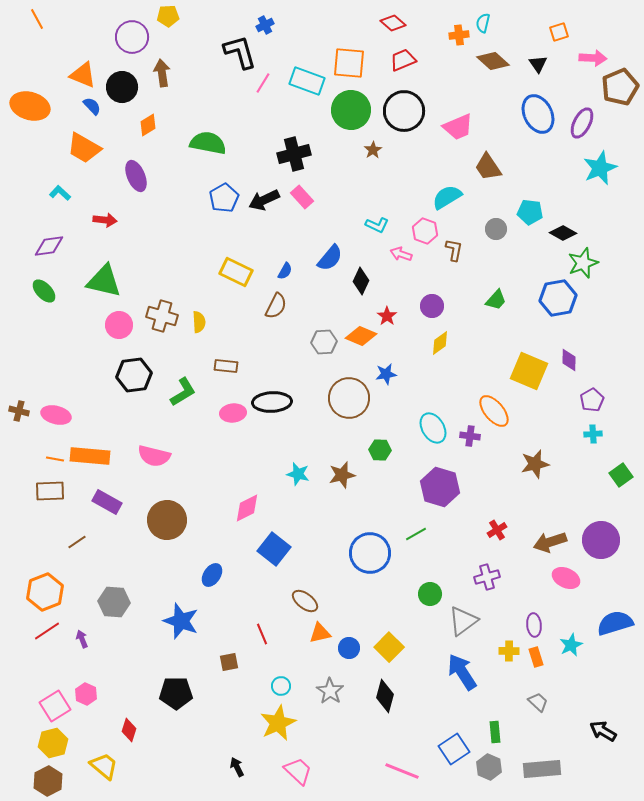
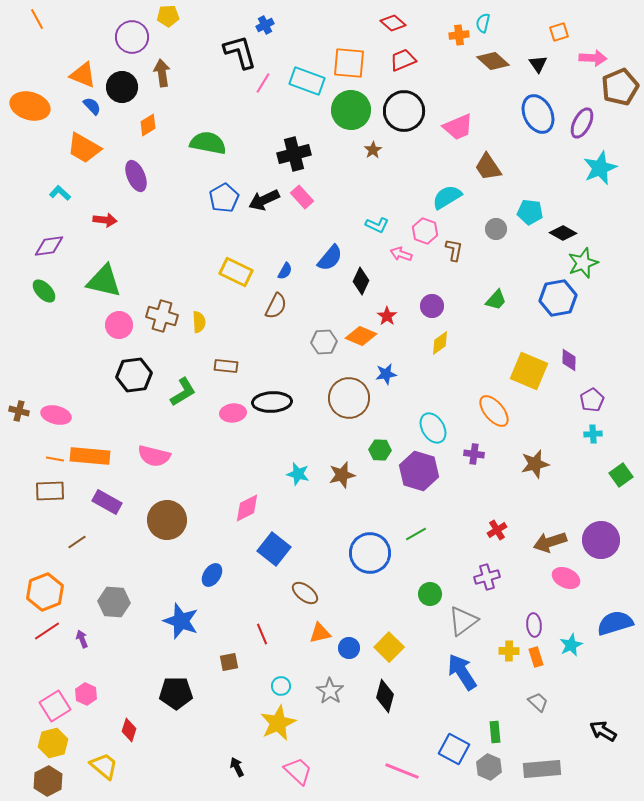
purple cross at (470, 436): moved 4 px right, 18 px down
purple hexagon at (440, 487): moved 21 px left, 16 px up
brown ellipse at (305, 601): moved 8 px up
blue square at (454, 749): rotated 28 degrees counterclockwise
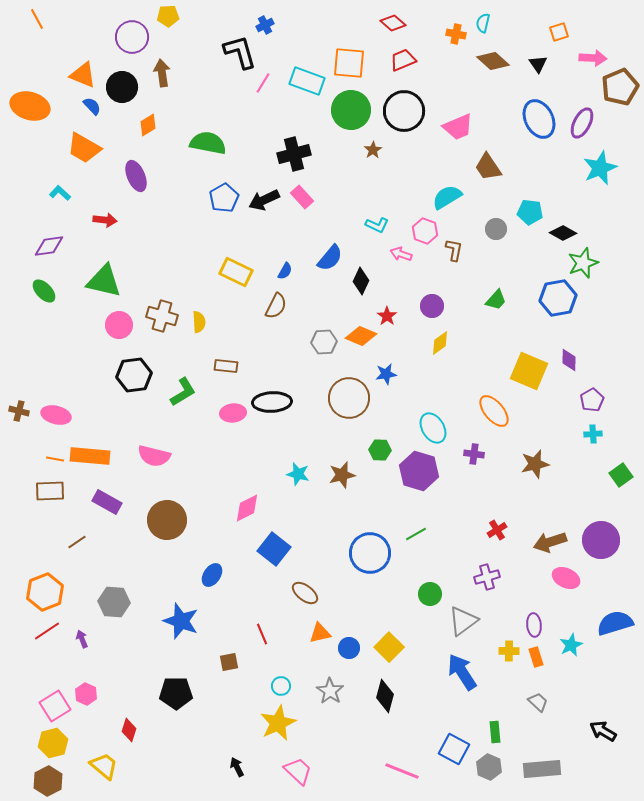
orange cross at (459, 35): moved 3 px left, 1 px up; rotated 18 degrees clockwise
blue ellipse at (538, 114): moved 1 px right, 5 px down
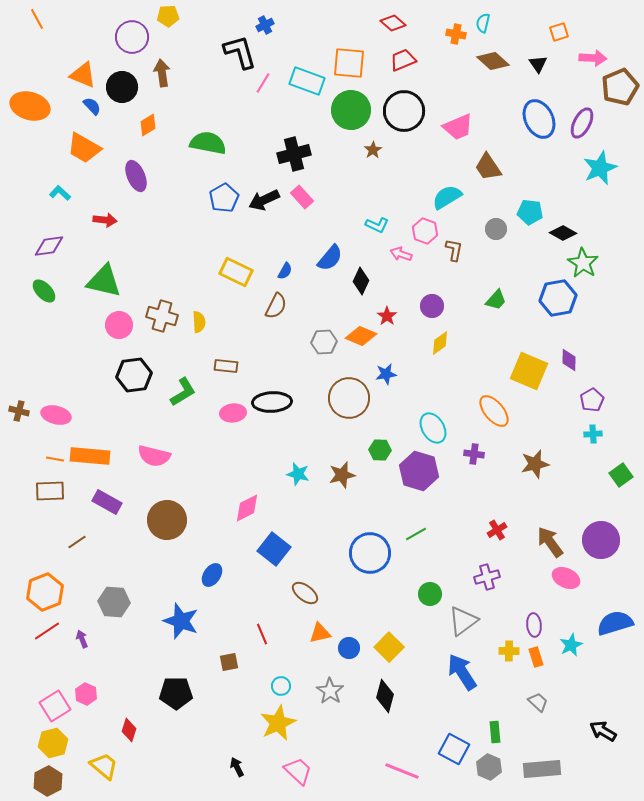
green star at (583, 263): rotated 20 degrees counterclockwise
brown arrow at (550, 542): rotated 72 degrees clockwise
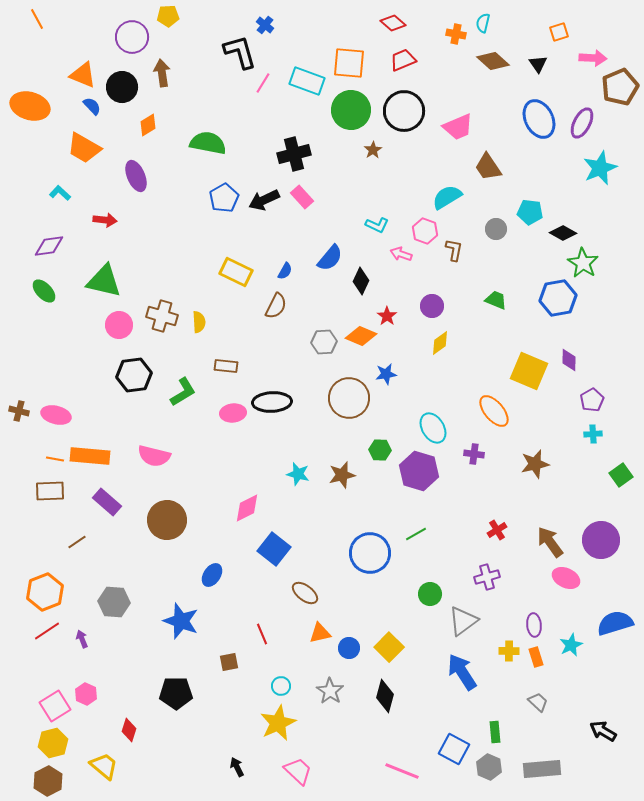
blue cross at (265, 25): rotated 24 degrees counterclockwise
green trapezoid at (496, 300): rotated 110 degrees counterclockwise
purple rectangle at (107, 502): rotated 12 degrees clockwise
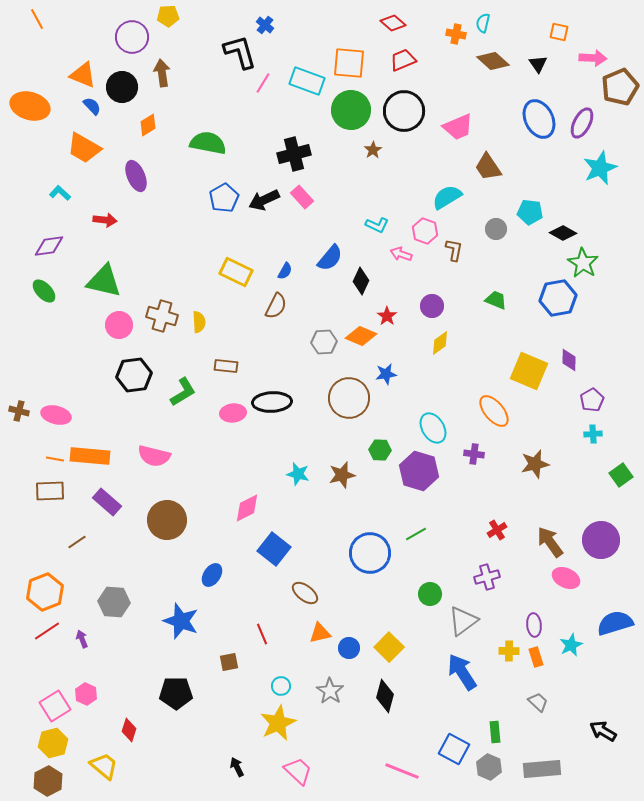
orange square at (559, 32): rotated 30 degrees clockwise
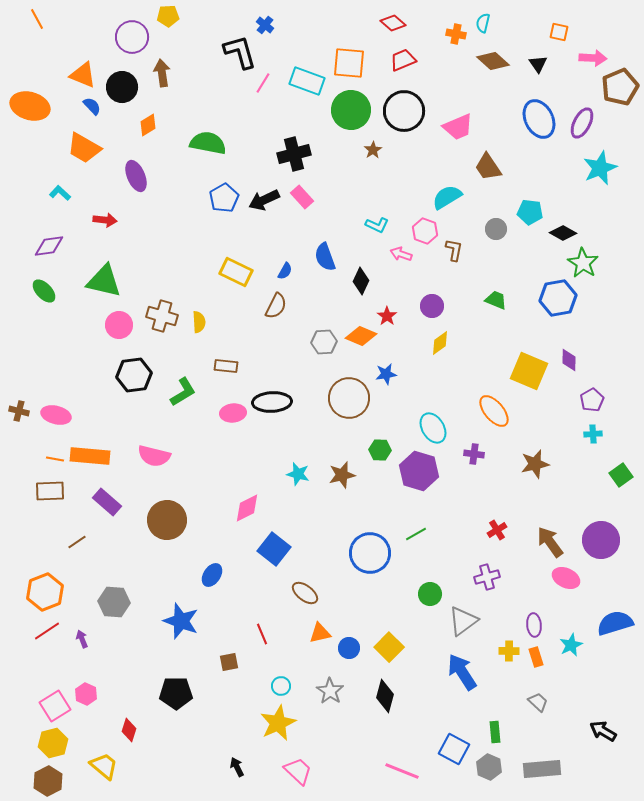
blue semicircle at (330, 258): moved 5 px left, 1 px up; rotated 120 degrees clockwise
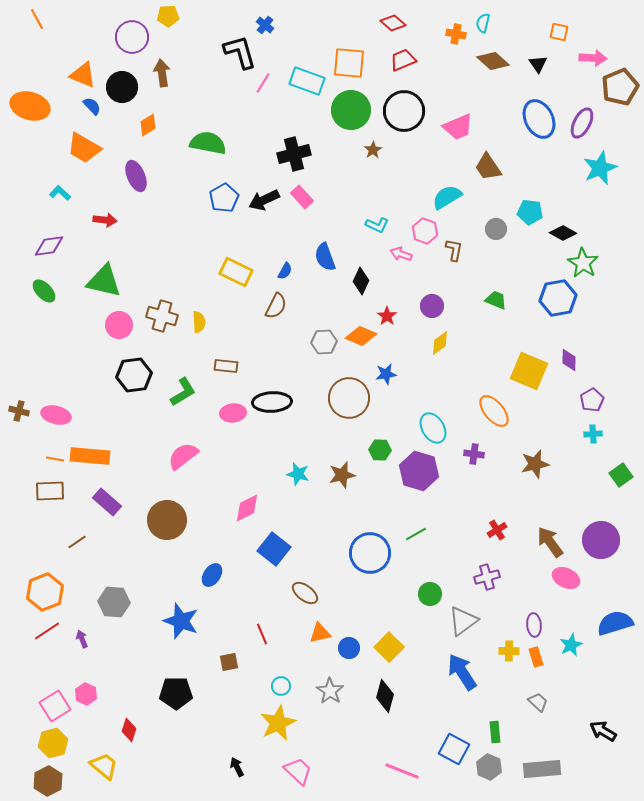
pink semicircle at (154, 456): moved 29 px right; rotated 128 degrees clockwise
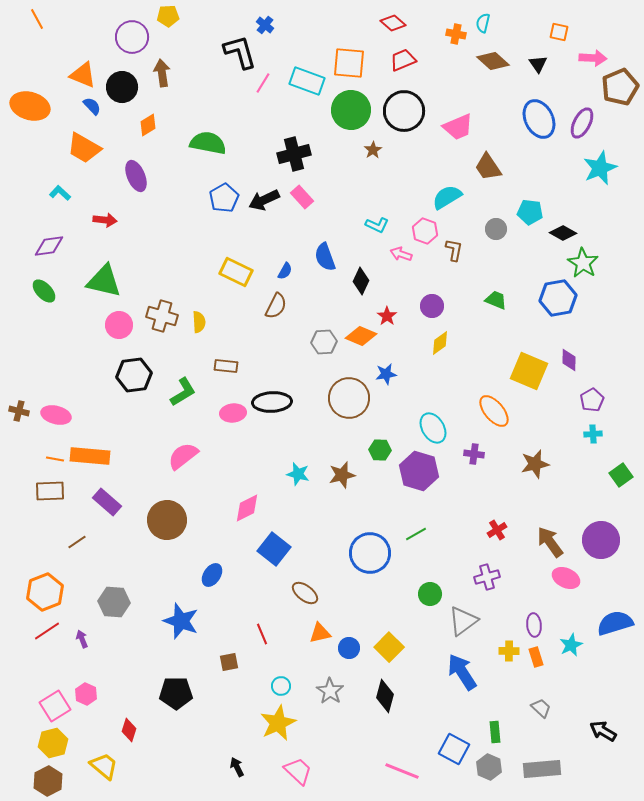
gray trapezoid at (538, 702): moved 3 px right, 6 px down
